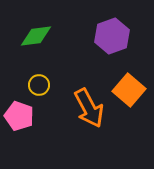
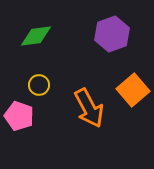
purple hexagon: moved 2 px up
orange square: moved 4 px right; rotated 8 degrees clockwise
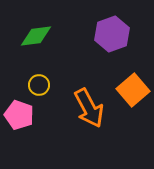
pink pentagon: moved 1 px up
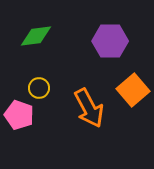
purple hexagon: moved 2 px left, 7 px down; rotated 20 degrees clockwise
yellow circle: moved 3 px down
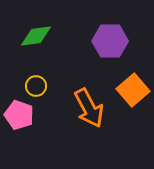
yellow circle: moved 3 px left, 2 px up
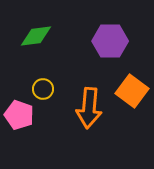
yellow circle: moved 7 px right, 3 px down
orange square: moved 1 px left, 1 px down; rotated 12 degrees counterclockwise
orange arrow: rotated 33 degrees clockwise
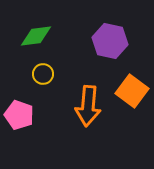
purple hexagon: rotated 12 degrees clockwise
yellow circle: moved 15 px up
orange arrow: moved 1 px left, 2 px up
